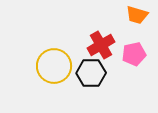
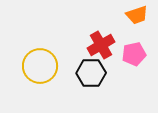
orange trapezoid: rotated 35 degrees counterclockwise
yellow circle: moved 14 px left
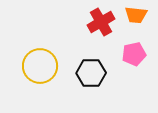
orange trapezoid: moved 1 px left; rotated 25 degrees clockwise
red cross: moved 23 px up
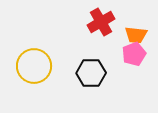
orange trapezoid: moved 20 px down
pink pentagon: rotated 10 degrees counterclockwise
yellow circle: moved 6 px left
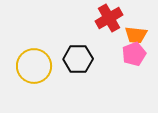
red cross: moved 8 px right, 4 px up
black hexagon: moved 13 px left, 14 px up
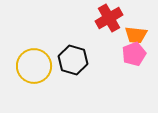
black hexagon: moved 5 px left, 1 px down; rotated 16 degrees clockwise
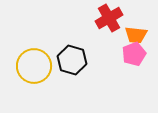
black hexagon: moved 1 px left
